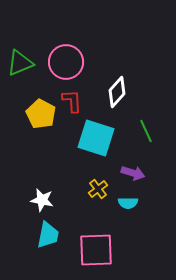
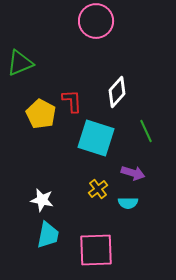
pink circle: moved 30 px right, 41 px up
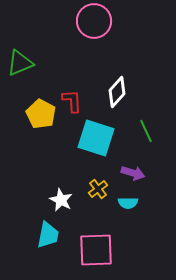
pink circle: moved 2 px left
white star: moved 19 px right; rotated 15 degrees clockwise
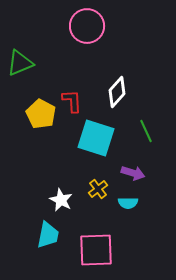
pink circle: moved 7 px left, 5 px down
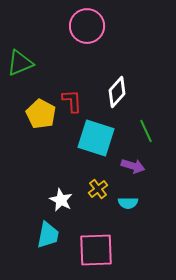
purple arrow: moved 7 px up
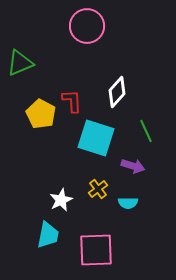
white star: rotated 20 degrees clockwise
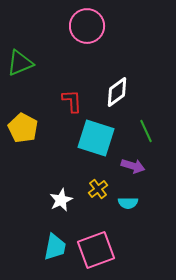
white diamond: rotated 12 degrees clockwise
yellow pentagon: moved 18 px left, 14 px down
cyan trapezoid: moved 7 px right, 12 px down
pink square: rotated 18 degrees counterclockwise
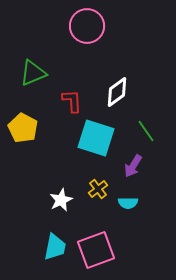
green triangle: moved 13 px right, 10 px down
green line: rotated 10 degrees counterclockwise
purple arrow: rotated 105 degrees clockwise
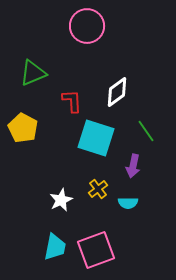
purple arrow: rotated 20 degrees counterclockwise
